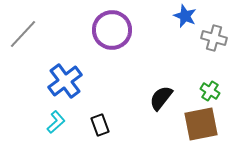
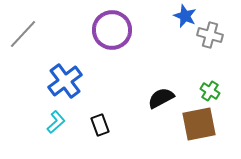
gray cross: moved 4 px left, 3 px up
black semicircle: rotated 24 degrees clockwise
brown square: moved 2 px left
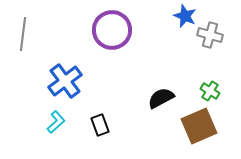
gray line: rotated 36 degrees counterclockwise
brown square: moved 2 px down; rotated 12 degrees counterclockwise
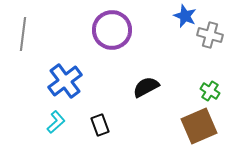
black semicircle: moved 15 px left, 11 px up
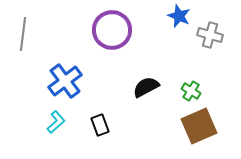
blue star: moved 6 px left
green cross: moved 19 px left
